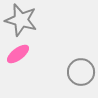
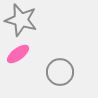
gray circle: moved 21 px left
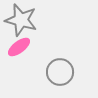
pink ellipse: moved 1 px right, 7 px up
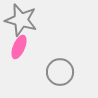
pink ellipse: rotated 30 degrees counterclockwise
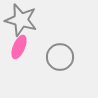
gray circle: moved 15 px up
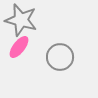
pink ellipse: rotated 15 degrees clockwise
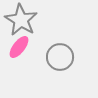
gray star: rotated 16 degrees clockwise
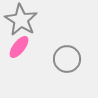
gray circle: moved 7 px right, 2 px down
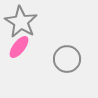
gray star: moved 2 px down
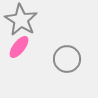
gray star: moved 2 px up
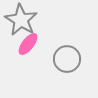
pink ellipse: moved 9 px right, 3 px up
